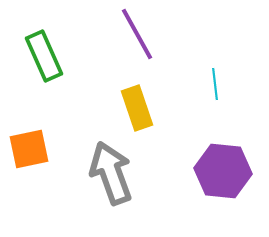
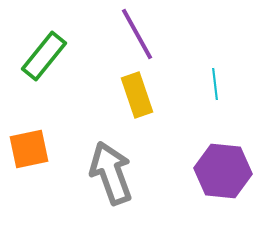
green rectangle: rotated 63 degrees clockwise
yellow rectangle: moved 13 px up
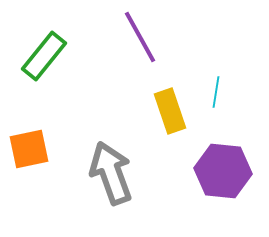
purple line: moved 3 px right, 3 px down
cyan line: moved 1 px right, 8 px down; rotated 16 degrees clockwise
yellow rectangle: moved 33 px right, 16 px down
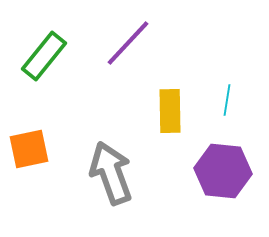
purple line: moved 12 px left, 6 px down; rotated 72 degrees clockwise
cyan line: moved 11 px right, 8 px down
yellow rectangle: rotated 18 degrees clockwise
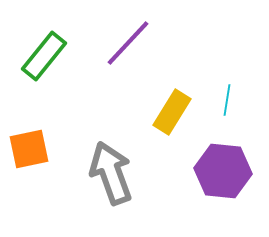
yellow rectangle: moved 2 px right, 1 px down; rotated 33 degrees clockwise
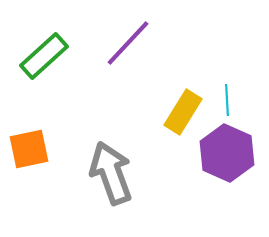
green rectangle: rotated 9 degrees clockwise
cyan line: rotated 12 degrees counterclockwise
yellow rectangle: moved 11 px right
purple hexagon: moved 4 px right, 18 px up; rotated 18 degrees clockwise
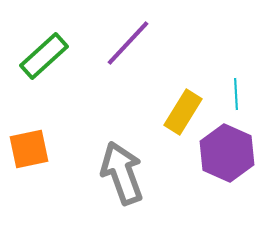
cyan line: moved 9 px right, 6 px up
gray arrow: moved 11 px right
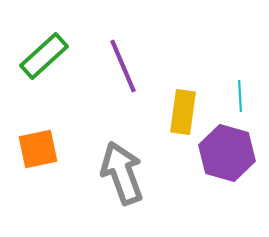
purple line: moved 5 px left, 23 px down; rotated 66 degrees counterclockwise
cyan line: moved 4 px right, 2 px down
yellow rectangle: rotated 24 degrees counterclockwise
orange square: moved 9 px right
purple hexagon: rotated 8 degrees counterclockwise
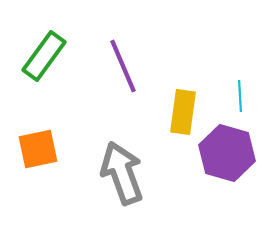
green rectangle: rotated 12 degrees counterclockwise
